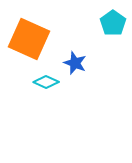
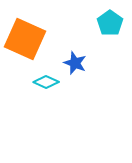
cyan pentagon: moved 3 px left
orange square: moved 4 px left
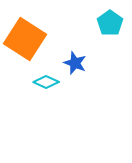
orange square: rotated 9 degrees clockwise
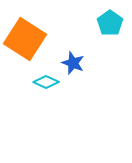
blue star: moved 2 px left
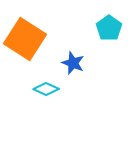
cyan pentagon: moved 1 px left, 5 px down
cyan diamond: moved 7 px down
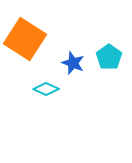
cyan pentagon: moved 29 px down
